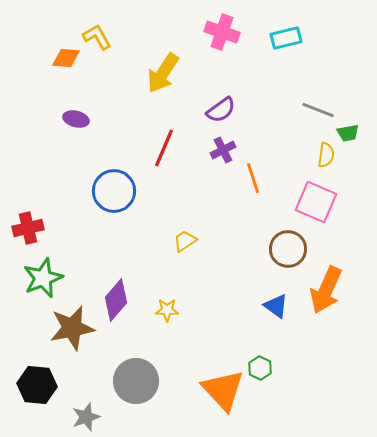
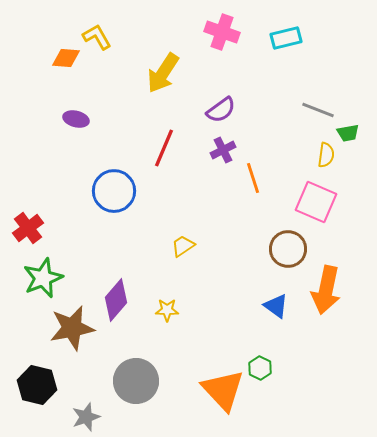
red cross: rotated 24 degrees counterclockwise
yellow trapezoid: moved 2 px left, 5 px down
orange arrow: rotated 12 degrees counterclockwise
black hexagon: rotated 9 degrees clockwise
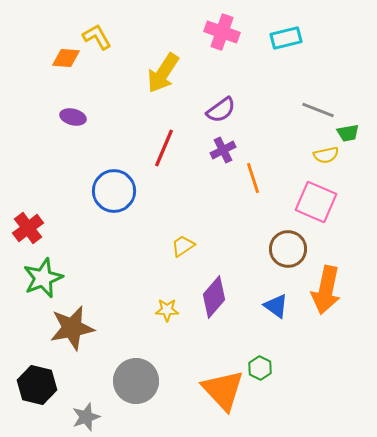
purple ellipse: moved 3 px left, 2 px up
yellow semicircle: rotated 70 degrees clockwise
purple diamond: moved 98 px right, 3 px up
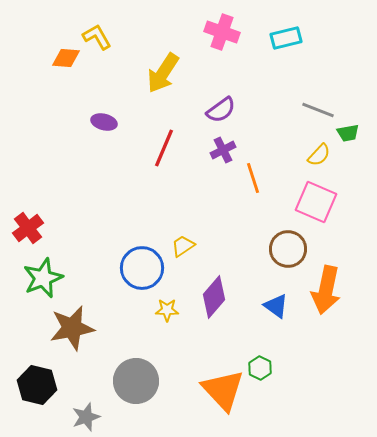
purple ellipse: moved 31 px right, 5 px down
yellow semicircle: moved 7 px left; rotated 35 degrees counterclockwise
blue circle: moved 28 px right, 77 px down
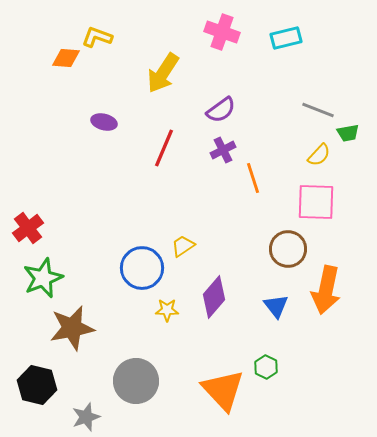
yellow L-shape: rotated 40 degrees counterclockwise
pink square: rotated 21 degrees counterclockwise
blue triangle: rotated 16 degrees clockwise
green hexagon: moved 6 px right, 1 px up
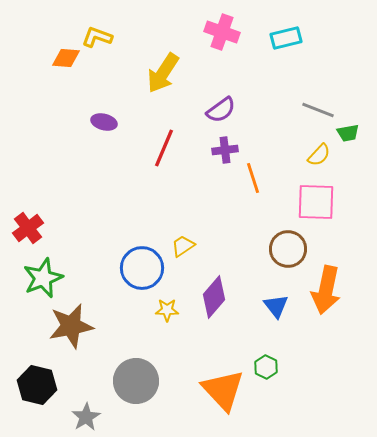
purple cross: moved 2 px right; rotated 20 degrees clockwise
brown star: moved 1 px left, 2 px up
gray star: rotated 12 degrees counterclockwise
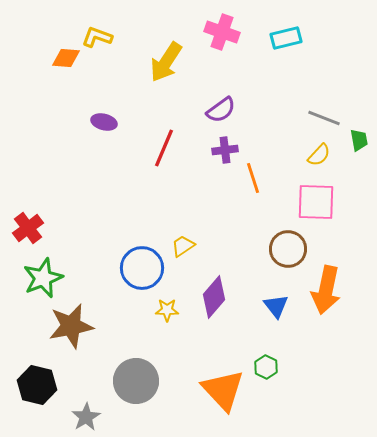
yellow arrow: moved 3 px right, 11 px up
gray line: moved 6 px right, 8 px down
green trapezoid: moved 11 px right, 7 px down; rotated 90 degrees counterclockwise
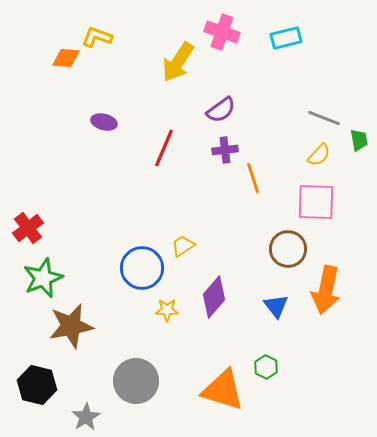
yellow arrow: moved 12 px right
orange triangle: rotated 30 degrees counterclockwise
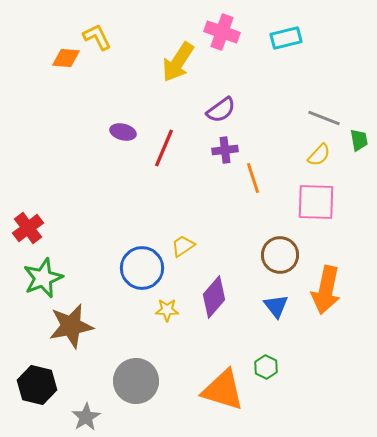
yellow L-shape: rotated 44 degrees clockwise
purple ellipse: moved 19 px right, 10 px down
brown circle: moved 8 px left, 6 px down
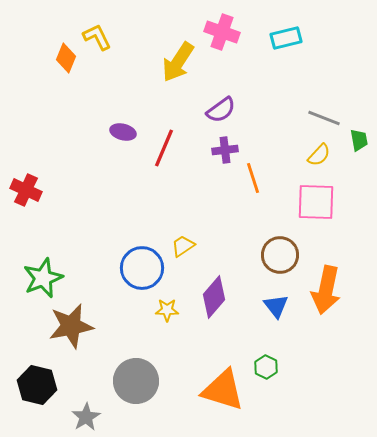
orange diamond: rotated 72 degrees counterclockwise
red cross: moved 2 px left, 38 px up; rotated 28 degrees counterclockwise
